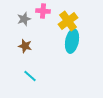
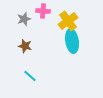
cyan ellipse: rotated 20 degrees counterclockwise
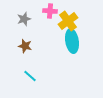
pink cross: moved 7 px right
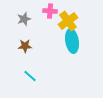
brown star: rotated 16 degrees counterclockwise
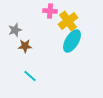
gray star: moved 9 px left, 11 px down
cyan ellipse: rotated 40 degrees clockwise
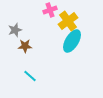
pink cross: moved 1 px up; rotated 24 degrees counterclockwise
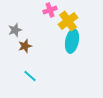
cyan ellipse: rotated 20 degrees counterclockwise
brown star: rotated 16 degrees counterclockwise
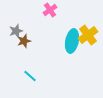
pink cross: rotated 16 degrees counterclockwise
yellow cross: moved 20 px right, 14 px down
gray star: moved 1 px right, 1 px down
brown star: moved 1 px left, 5 px up
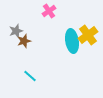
pink cross: moved 1 px left, 1 px down
cyan ellipse: rotated 20 degrees counterclockwise
